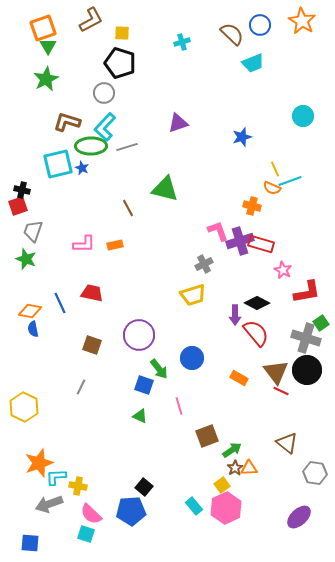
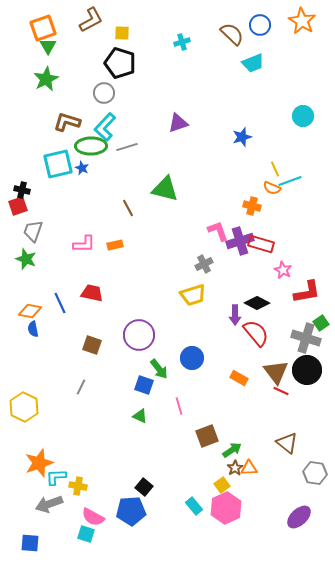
pink semicircle at (91, 514): moved 2 px right, 3 px down; rotated 15 degrees counterclockwise
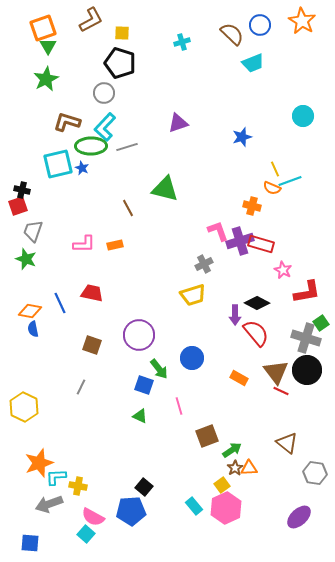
cyan square at (86, 534): rotated 24 degrees clockwise
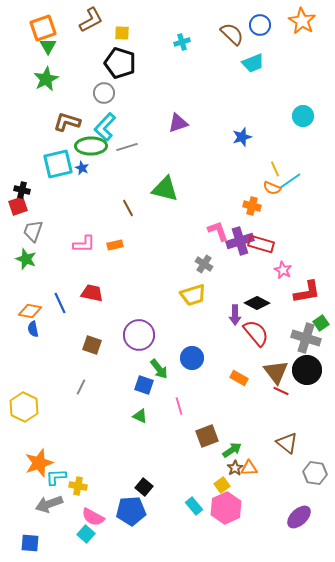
cyan line at (290, 181): rotated 15 degrees counterclockwise
gray cross at (204, 264): rotated 30 degrees counterclockwise
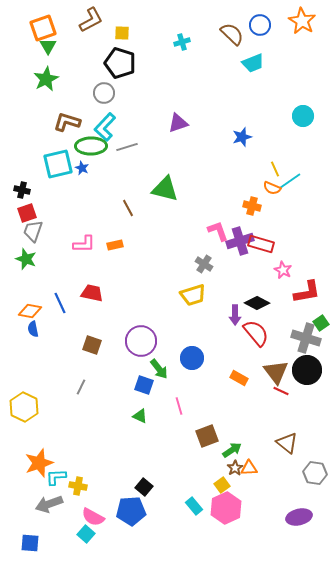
red square at (18, 206): moved 9 px right, 7 px down
purple circle at (139, 335): moved 2 px right, 6 px down
purple ellipse at (299, 517): rotated 30 degrees clockwise
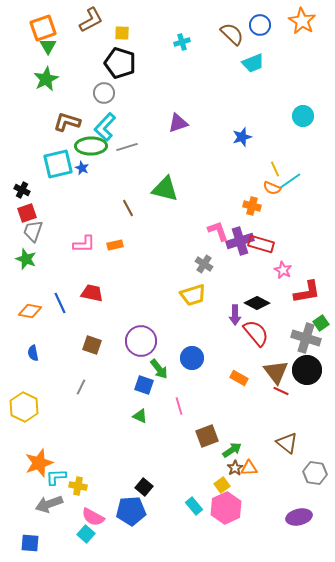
black cross at (22, 190): rotated 14 degrees clockwise
blue semicircle at (33, 329): moved 24 px down
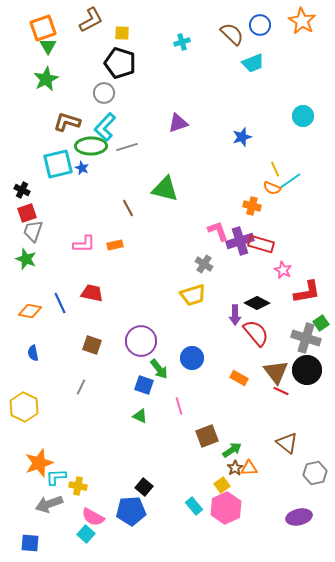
gray hexagon at (315, 473): rotated 20 degrees counterclockwise
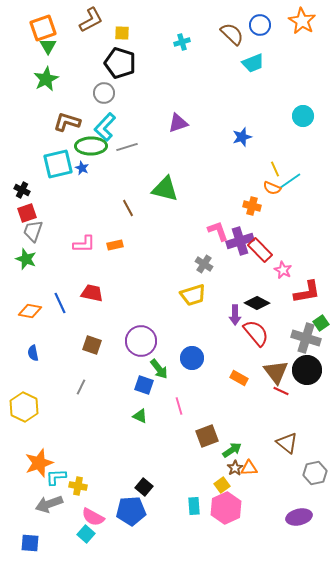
red rectangle at (261, 244): moved 1 px left, 6 px down; rotated 30 degrees clockwise
cyan rectangle at (194, 506): rotated 36 degrees clockwise
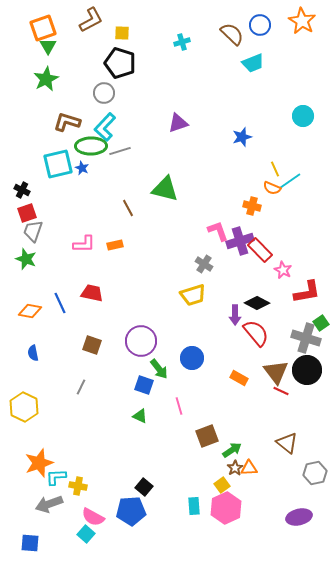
gray line at (127, 147): moved 7 px left, 4 px down
